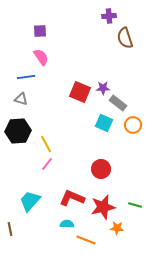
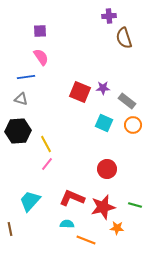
brown semicircle: moved 1 px left
gray rectangle: moved 9 px right, 2 px up
red circle: moved 6 px right
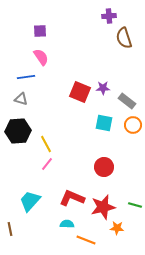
cyan square: rotated 12 degrees counterclockwise
red circle: moved 3 px left, 2 px up
